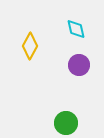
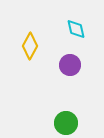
purple circle: moved 9 px left
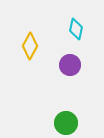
cyan diamond: rotated 25 degrees clockwise
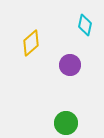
cyan diamond: moved 9 px right, 4 px up
yellow diamond: moved 1 px right, 3 px up; rotated 20 degrees clockwise
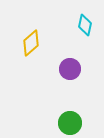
purple circle: moved 4 px down
green circle: moved 4 px right
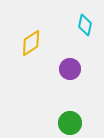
yellow diamond: rotated 8 degrees clockwise
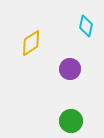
cyan diamond: moved 1 px right, 1 px down
green circle: moved 1 px right, 2 px up
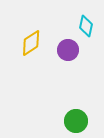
purple circle: moved 2 px left, 19 px up
green circle: moved 5 px right
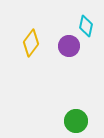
yellow diamond: rotated 20 degrees counterclockwise
purple circle: moved 1 px right, 4 px up
